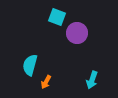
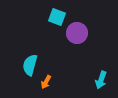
cyan arrow: moved 9 px right
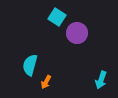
cyan square: rotated 12 degrees clockwise
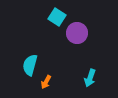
cyan arrow: moved 11 px left, 2 px up
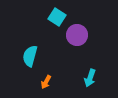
purple circle: moved 2 px down
cyan semicircle: moved 9 px up
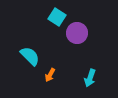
purple circle: moved 2 px up
cyan semicircle: rotated 120 degrees clockwise
orange arrow: moved 4 px right, 7 px up
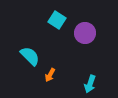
cyan square: moved 3 px down
purple circle: moved 8 px right
cyan arrow: moved 6 px down
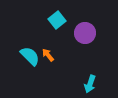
cyan square: rotated 18 degrees clockwise
orange arrow: moved 2 px left, 20 px up; rotated 112 degrees clockwise
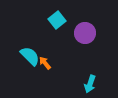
orange arrow: moved 3 px left, 8 px down
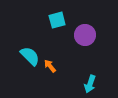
cyan square: rotated 24 degrees clockwise
purple circle: moved 2 px down
orange arrow: moved 5 px right, 3 px down
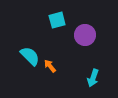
cyan arrow: moved 3 px right, 6 px up
